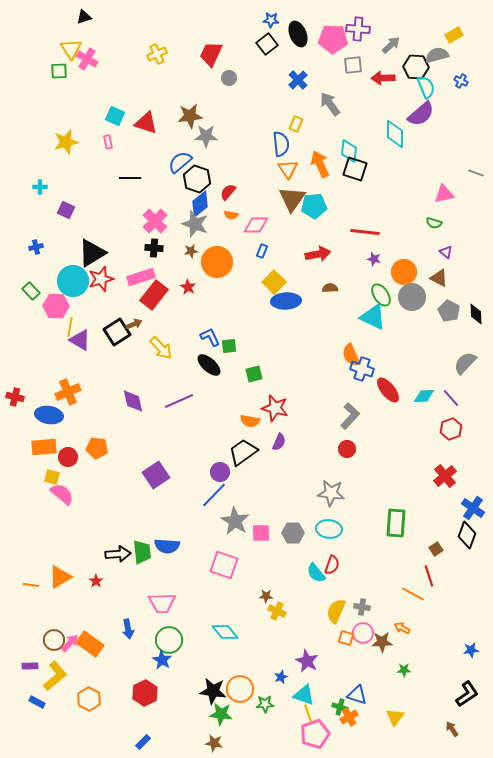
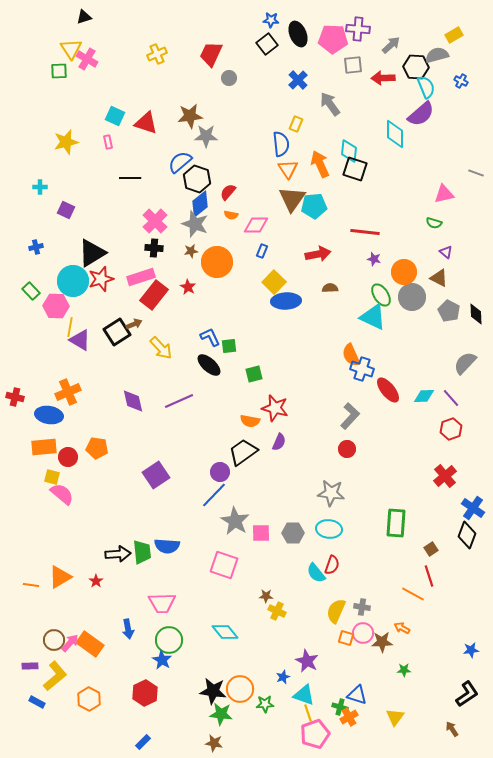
brown square at (436, 549): moved 5 px left
blue star at (281, 677): moved 2 px right
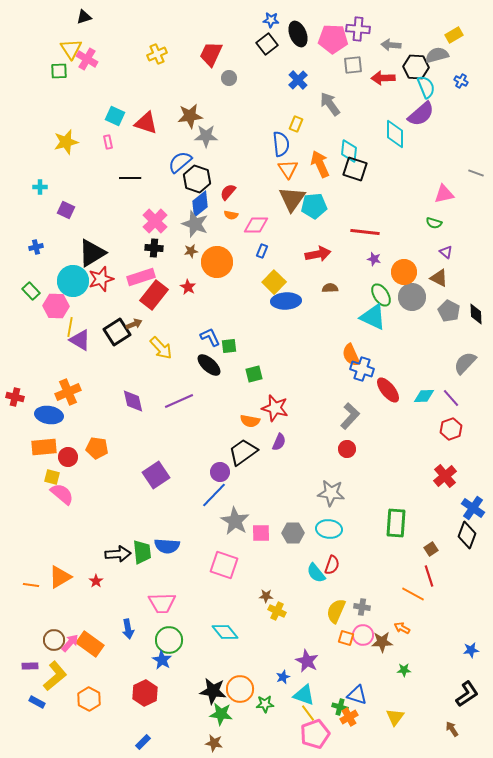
gray arrow at (391, 45): rotated 132 degrees counterclockwise
pink circle at (363, 633): moved 2 px down
yellow line at (308, 713): rotated 18 degrees counterclockwise
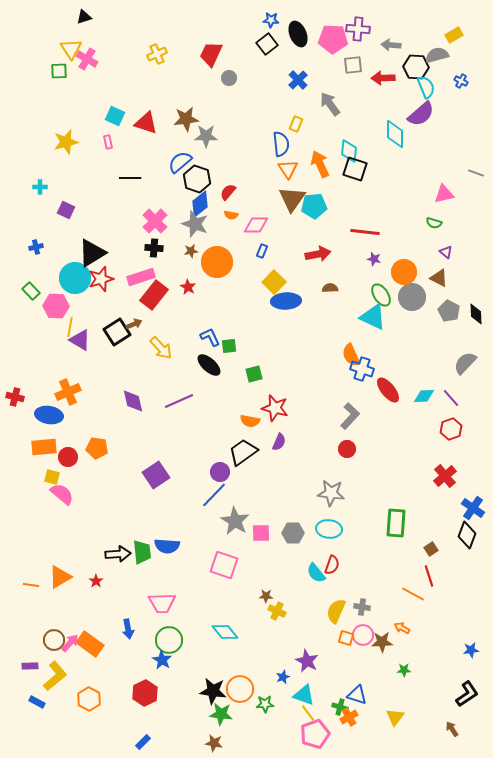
brown star at (190, 116): moved 4 px left, 3 px down
cyan circle at (73, 281): moved 2 px right, 3 px up
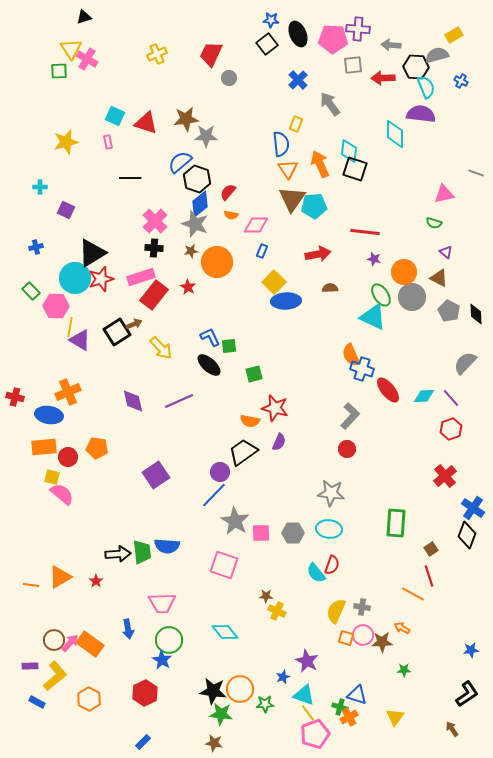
purple semicircle at (421, 114): rotated 132 degrees counterclockwise
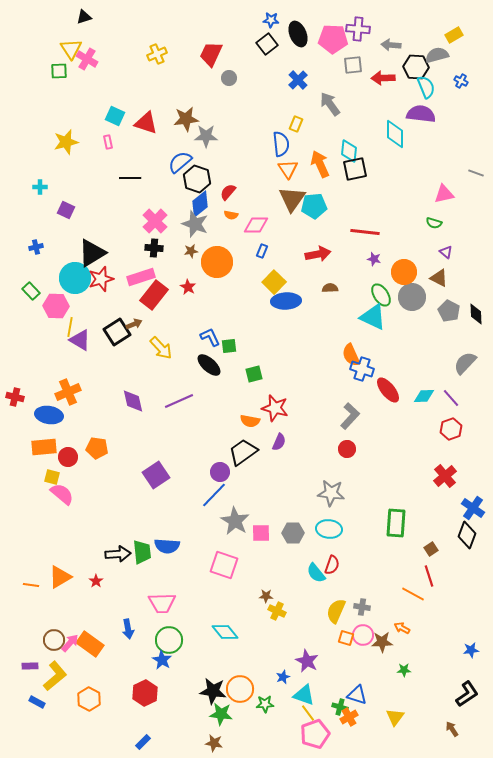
black square at (355, 169): rotated 30 degrees counterclockwise
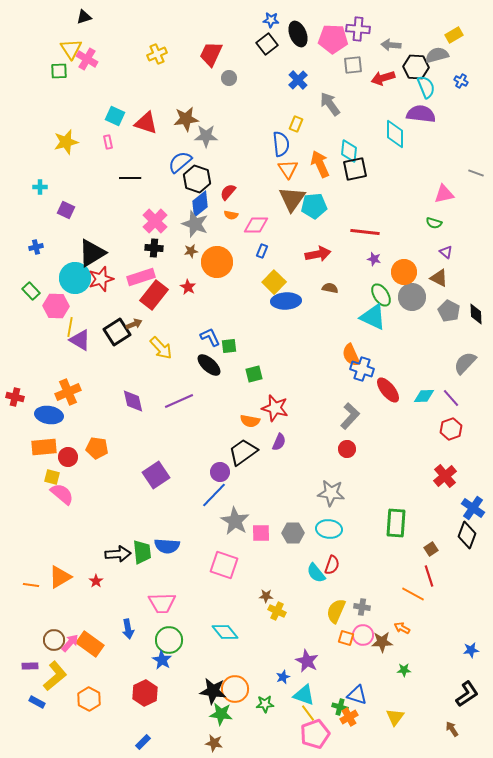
red arrow at (383, 78): rotated 15 degrees counterclockwise
brown semicircle at (330, 288): rotated 14 degrees clockwise
orange circle at (240, 689): moved 5 px left
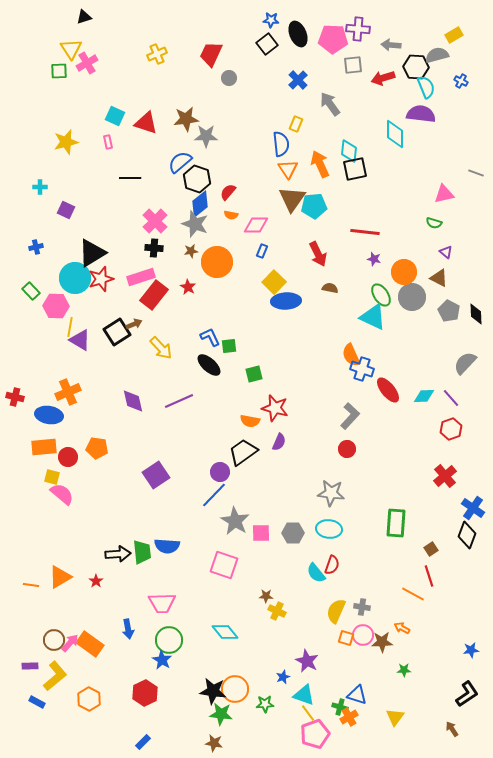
pink cross at (87, 59): moved 4 px down; rotated 30 degrees clockwise
red arrow at (318, 254): rotated 75 degrees clockwise
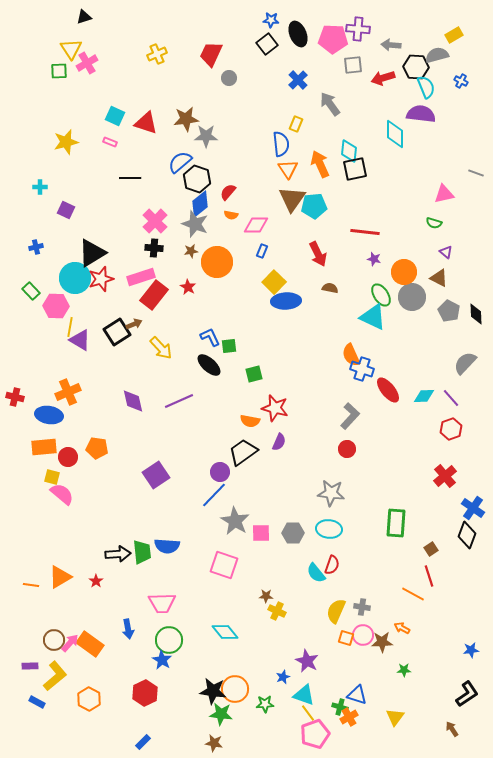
pink rectangle at (108, 142): moved 2 px right; rotated 56 degrees counterclockwise
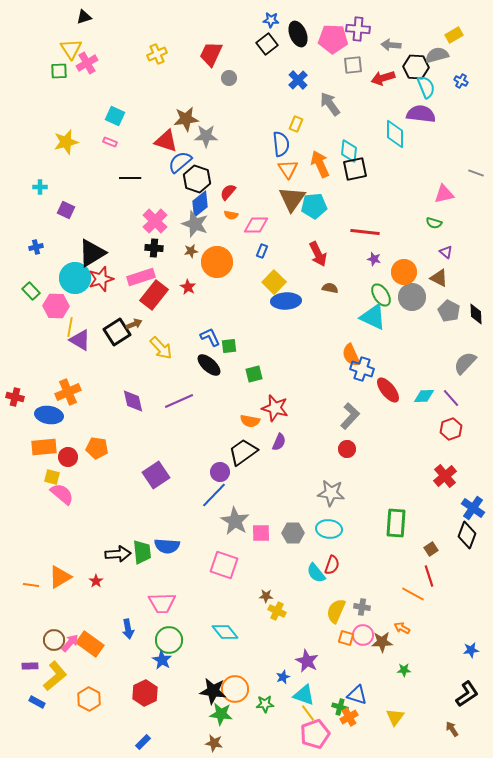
red triangle at (146, 123): moved 20 px right, 18 px down
